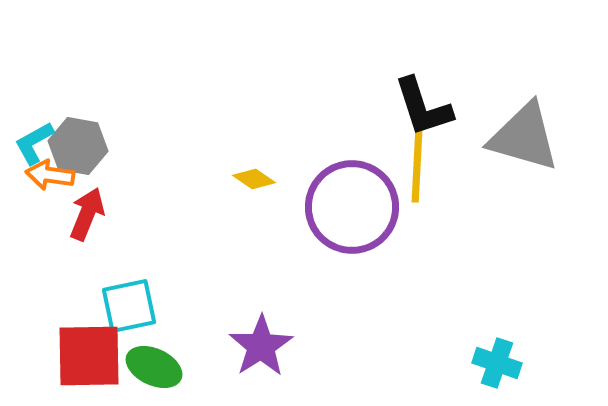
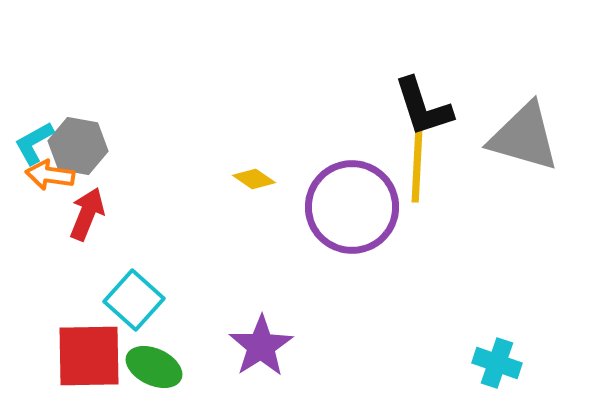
cyan square: moved 5 px right, 6 px up; rotated 36 degrees counterclockwise
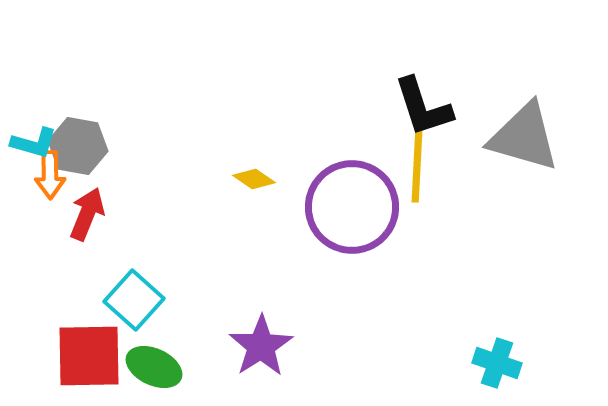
cyan L-shape: rotated 135 degrees counterclockwise
orange arrow: rotated 99 degrees counterclockwise
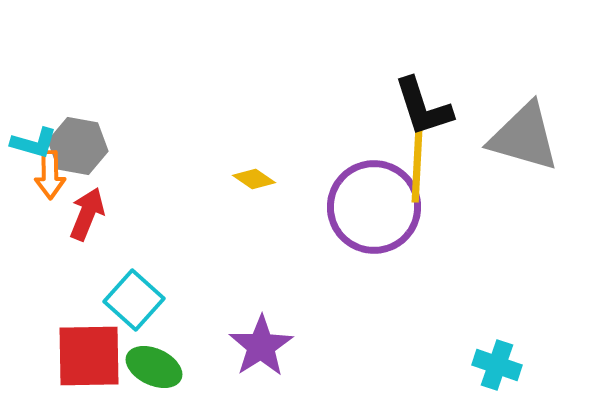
purple circle: moved 22 px right
cyan cross: moved 2 px down
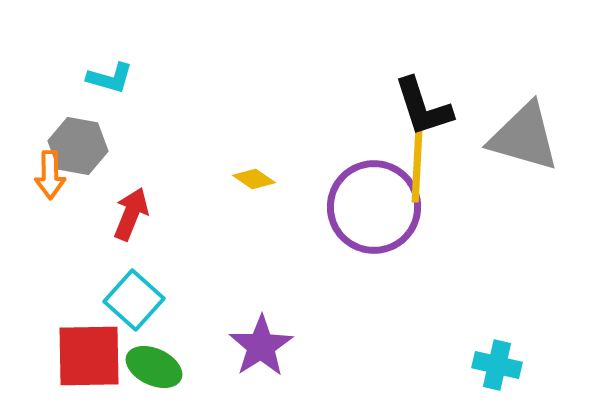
cyan L-shape: moved 76 px right, 65 px up
red arrow: moved 44 px right
cyan cross: rotated 6 degrees counterclockwise
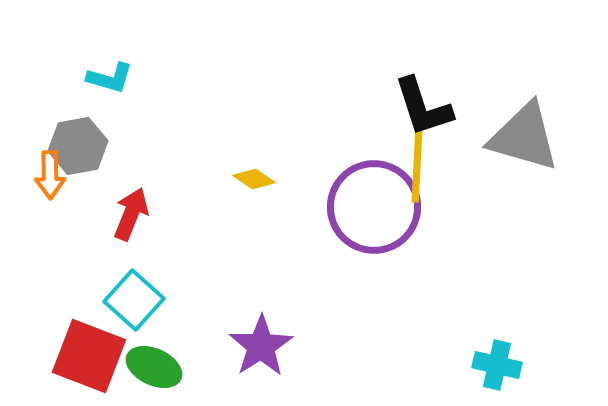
gray hexagon: rotated 20 degrees counterclockwise
red square: rotated 22 degrees clockwise
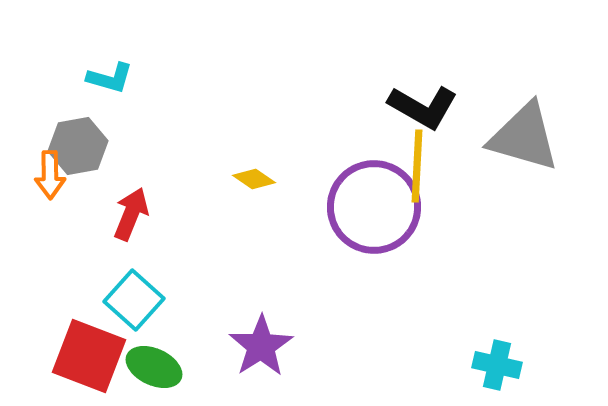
black L-shape: rotated 42 degrees counterclockwise
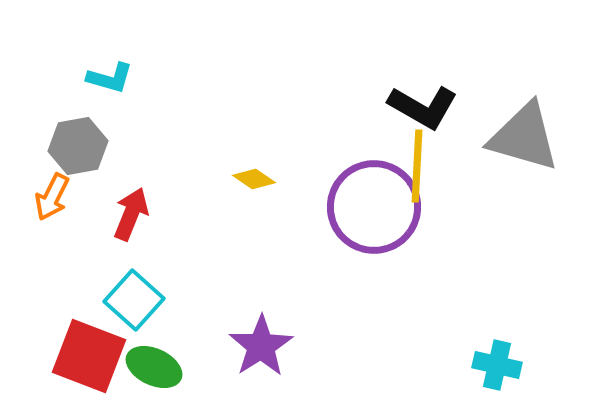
orange arrow: moved 2 px right, 22 px down; rotated 27 degrees clockwise
